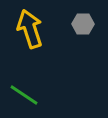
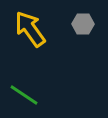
yellow arrow: rotated 18 degrees counterclockwise
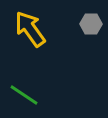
gray hexagon: moved 8 px right
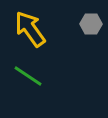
green line: moved 4 px right, 19 px up
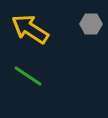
yellow arrow: rotated 21 degrees counterclockwise
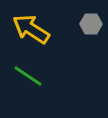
yellow arrow: moved 1 px right
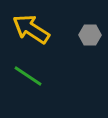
gray hexagon: moved 1 px left, 11 px down
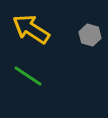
gray hexagon: rotated 15 degrees clockwise
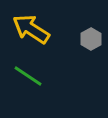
gray hexagon: moved 1 px right, 4 px down; rotated 15 degrees clockwise
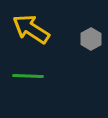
green line: rotated 32 degrees counterclockwise
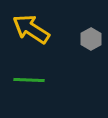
green line: moved 1 px right, 4 px down
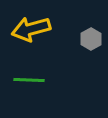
yellow arrow: rotated 48 degrees counterclockwise
